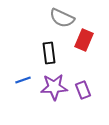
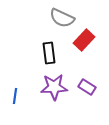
red rectangle: rotated 20 degrees clockwise
blue line: moved 8 px left, 16 px down; rotated 63 degrees counterclockwise
purple rectangle: moved 4 px right, 3 px up; rotated 36 degrees counterclockwise
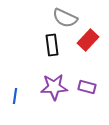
gray semicircle: moved 3 px right
red rectangle: moved 4 px right
black rectangle: moved 3 px right, 8 px up
purple rectangle: rotated 18 degrees counterclockwise
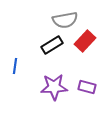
gray semicircle: moved 2 px down; rotated 35 degrees counterclockwise
red rectangle: moved 3 px left, 1 px down
black rectangle: rotated 65 degrees clockwise
blue line: moved 30 px up
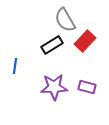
gray semicircle: rotated 70 degrees clockwise
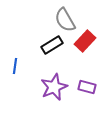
purple star: rotated 20 degrees counterclockwise
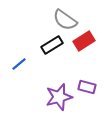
gray semicircle: rotated 25 degrees counterclockwise
red rectangle: moved 1 px left; rotated 15 degrees clockwise
blue line: moved 4 px right, 2 px up; rotated 42 degrees clockwise
purple star: moved 5 px right, 10 px down; rotated 8 degrees clockwise
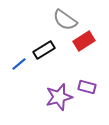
black rectangle: moved 8 px left, 5 px down
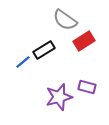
blue line: moved 4 px right, 2 px up
